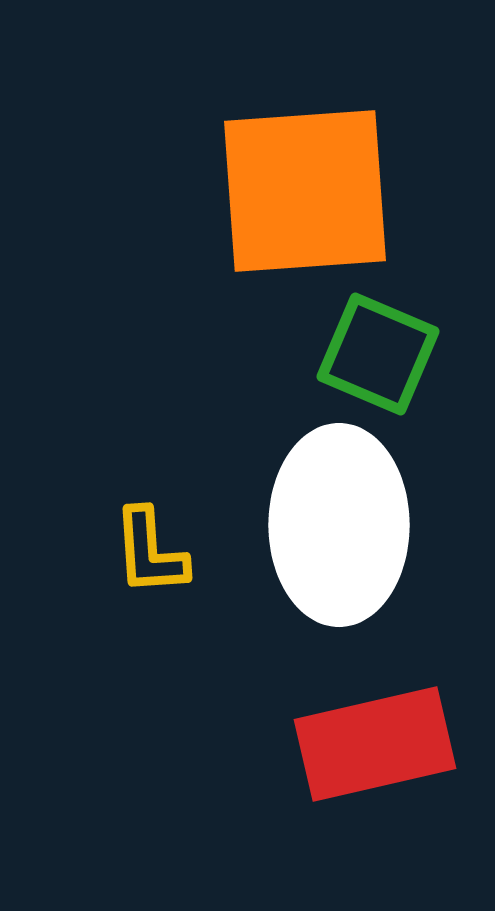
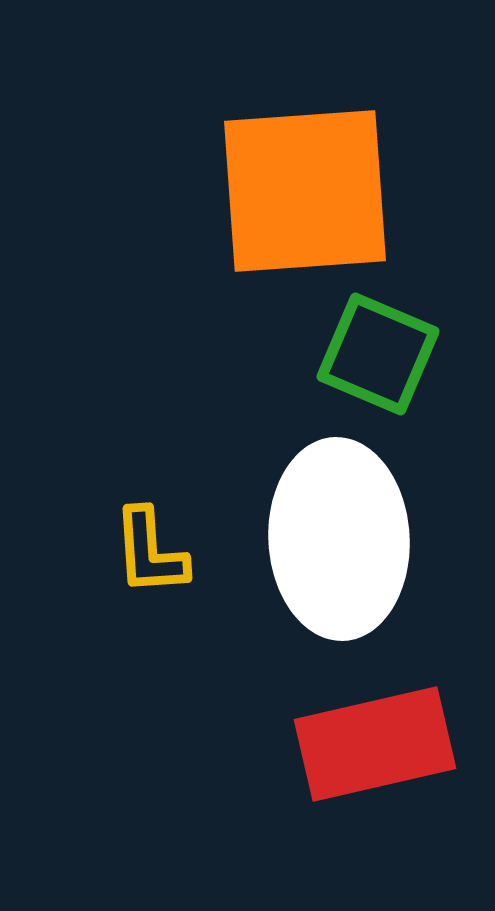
white ellipse: moved 14 px down; rotated 3 degrees counterclockwise
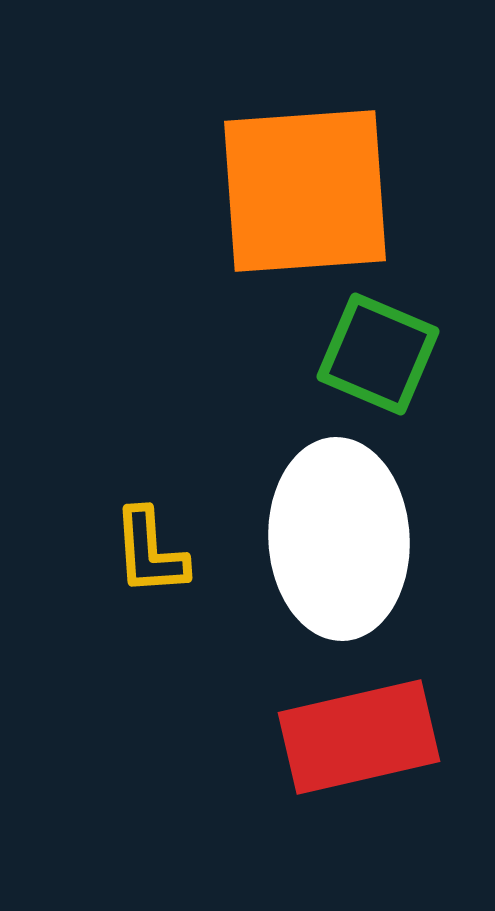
red rectangle: moved 16 px left, 7 px up
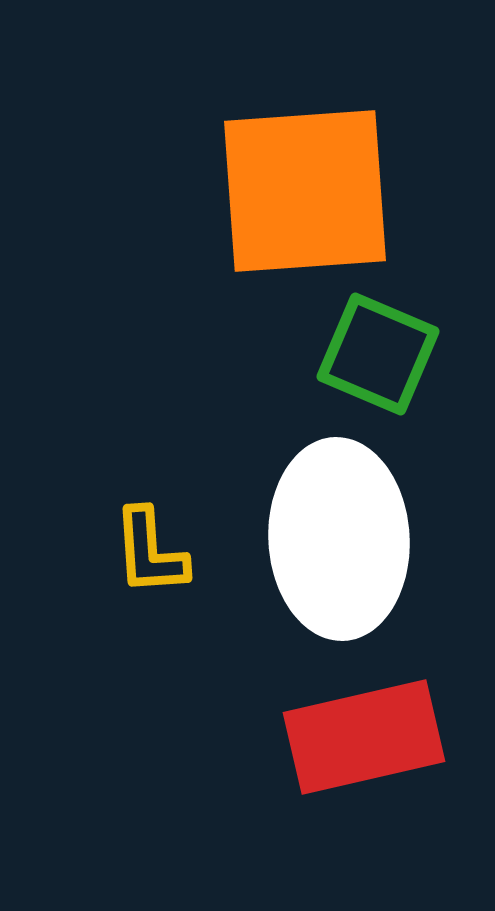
red rectangle: moved 5 px right
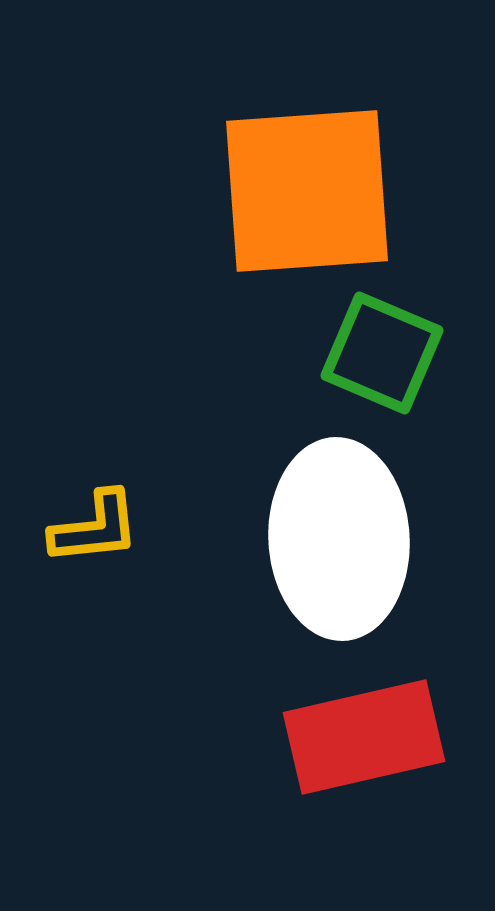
orange square: moved 2 px right
green square: moved 4 px right, 1 px up
yellow L-shape: moved 55 px left, 24 px up; rotated 92 degrees counterclockwise
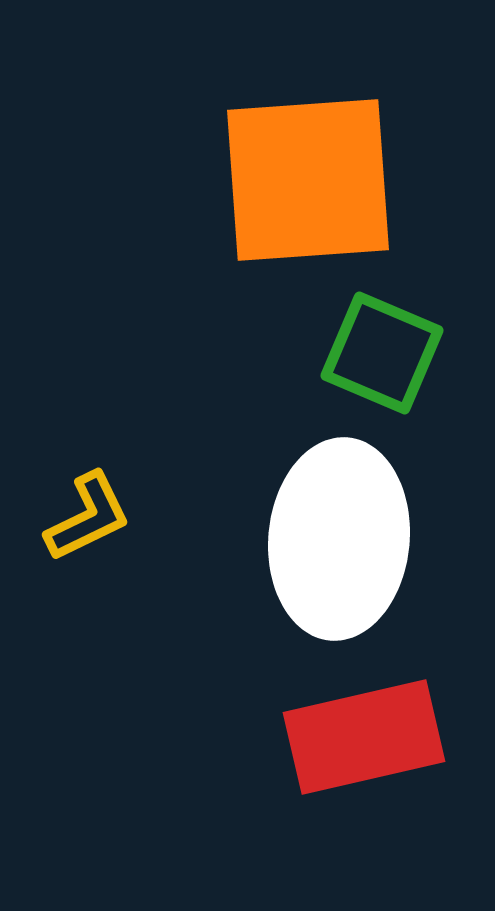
orange square: moved 1 px right, 11 px up
yellow L-shape: moved 7 px left, 11 px up; rotated 20 degrees counterclockwise
white ellipse: rotated 8 degrees clockwise
